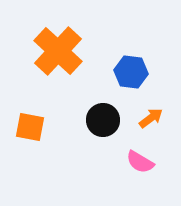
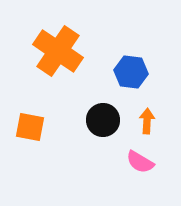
orange cross: rotated 9 degrees counterclockwise
orange arrow: moved 4 px left, 3 px down; rotated 50 degrees counterclockwise
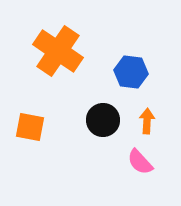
pink semicircle: rotated 16 degrees clockwise
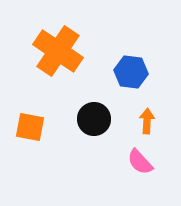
black circle: moved 9 px left, 1 px up
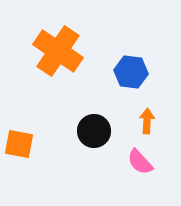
black circle: moved 12 px down
orange square: moved 11 px left, 17 px down
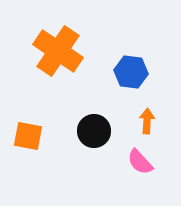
orange square: moved 9 px right, 8 px up
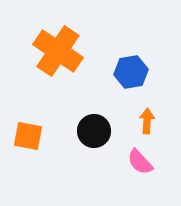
blue hexagon: rotated 16 degrees counterclockwise
